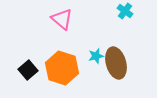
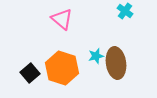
brown ellipse: rotated 8 degrees clockwise
black square: moved 2 px right, 3 px down
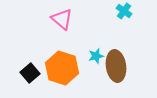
cyan cross: moved 1 px left
brown ellipse: moved 3 px down
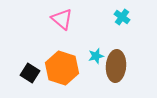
cyan cross: moved 2 px left, 6 px down
brown ellipse: rotated 12 degrees clockwise
black square: rotated 18 degrees counterclockwise
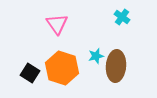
pink triangle: moved 5 px left, 5 px down; rotated 15 degrees clockwise
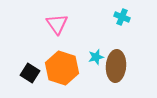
cyan cross: rotated 14 degrees counterclockwise
cyan star: moved 1 px down
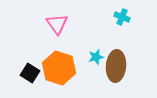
orange hexagon: moved 3 px left
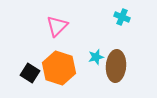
pink triangle: moved 2 px down; rotated 20 degrees clockwise
